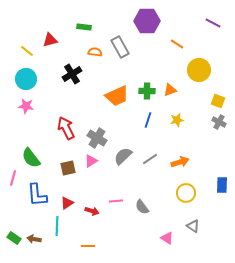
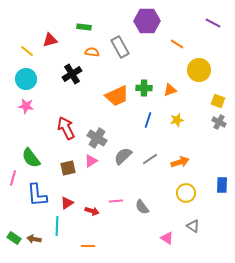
orange semicircle at (95, 52): moved 3 px left
green cross at (147, 91): moved 3 px left, 3 px up
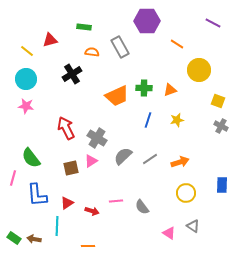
gray cross at (219, 122): moved 2 px right, 4 px down
brown square at (68, 168): moved 3 px right
pink triangle at (167, 238): moved 2 px right, 5 px up
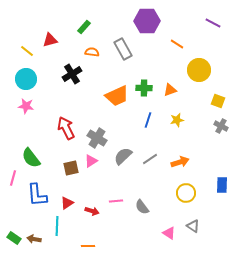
green rectangle at (84, 27): rotated 56 degrees counterclockwise
gray rectangle at (120, 47): moved 3 px right, 2 px down
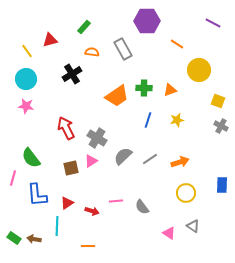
yellow line at (27, 51): rotated 16 degrees clockwise
orange trapezoid at (117, 96): rotated 10 degrees counterclockwise
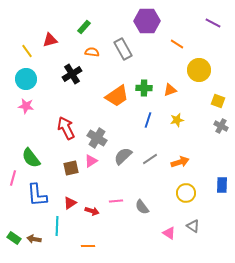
red triangle at (67, 203): moved 3 px right
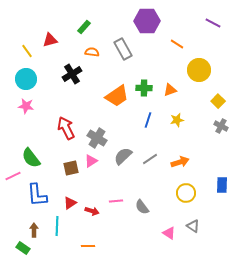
yellow square at (218, 101): rotated 24 degrees clockwise
pink line at (13, 178): moved 2 px up; rotated 49 degrees clockwise
green rectangle at (14, 238): moved 9 px right, 10 px down
brown arrow at (34, 239): moved 9 px up; rotated 80 degrees clockwise
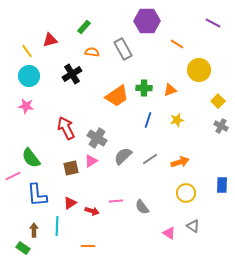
cyan circle at (26, 79): moved 3 px right, 3 px up
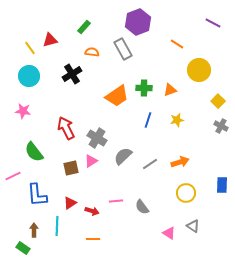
purple hexagon at (147, 21): moved 9 px left, 1 px down; rotated 20 degrees counterclockwise
yellow line at (27, 51): moved 3 px right, 3 px up
pink star at (26, 106): moved 3 px left, 5 px down
green semicircle at (31, 158): moved 3 px right, 6 px up
gray line at (150, 159): moved 5 px down
orange line at (88, 246): moved 5 px right, 7 px up
